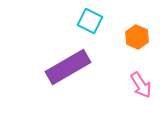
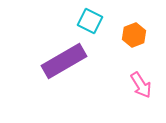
orange hexagon: moved 3 px left, 2 px up; rotated 15 degrees clockwise
purple rectangle: moved 4 px left, 6 px up
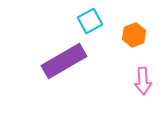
cyan square: rotated 35 degrees clockwise
pink arrow: moved 2 px right, 4 px up; rotated 28 degrees clockwise
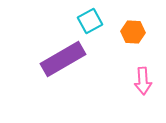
orange hexagon: moved 1 px left, 3 px up; rotated 25 degrees clockwise
purple rectangle: moved 1 px left, 2 px up
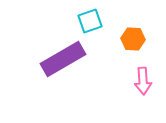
cyan square: rotated 10 degrees clockwise
orange hexagon: moved 7 px down
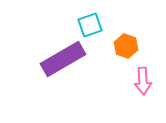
cyan square: moved 4 px down
orange hexagon: moved 7 px left, 7 px down; rotated 15 degrees clockwise
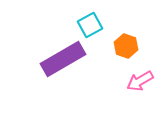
cyan square: rotated 10 degrees counterclockwise
pink arrow: moved 3 px left; rotated 64 degrees clockwise
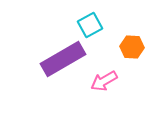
orange hexagon: moved 6 px right, 1 px down; rotated 15 degrees counterclockwise
pink arrow: moved 36 px left
